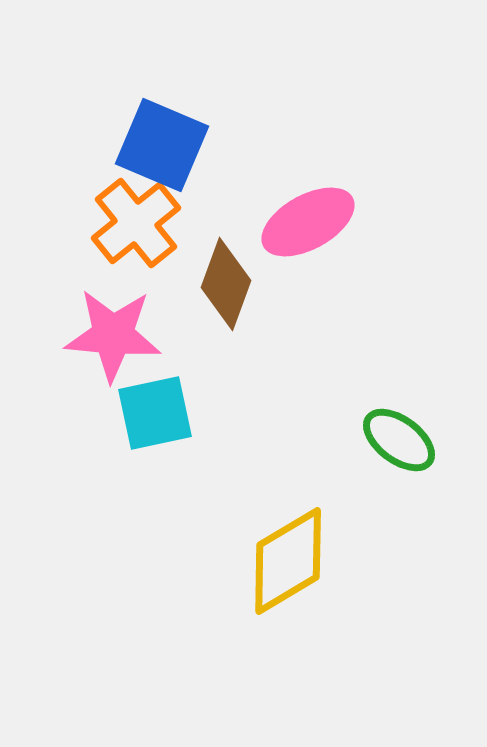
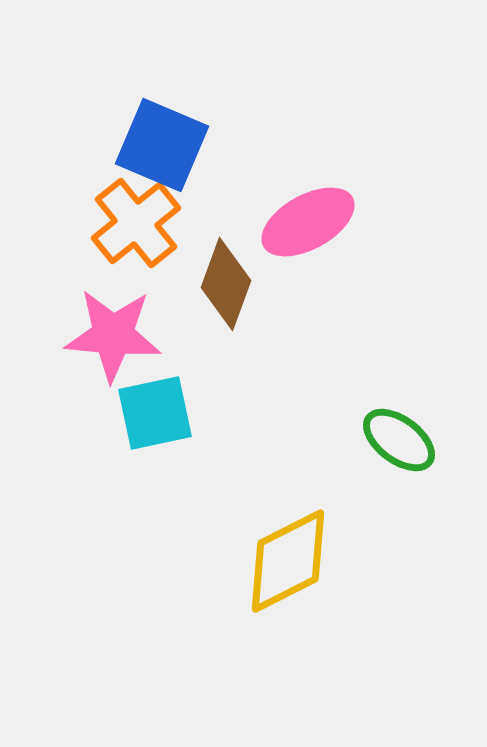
yellow diamond: rotated 4 degrees clockwise
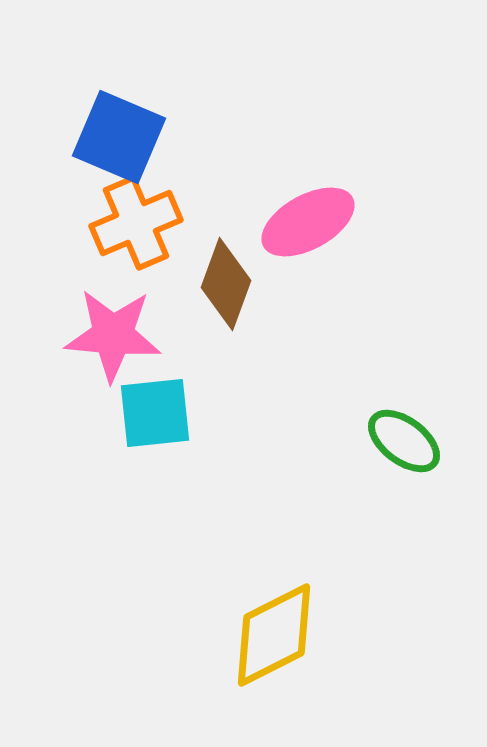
blue square: moved 43 px left, 8 px up
orange cross: rotated 16 degrees clockwise
cyan square: rotated 6 degrees clockwise
green ellipse: moved 5 px right, 1 px down
yellow diamond: moved 14 px left, 74 px down
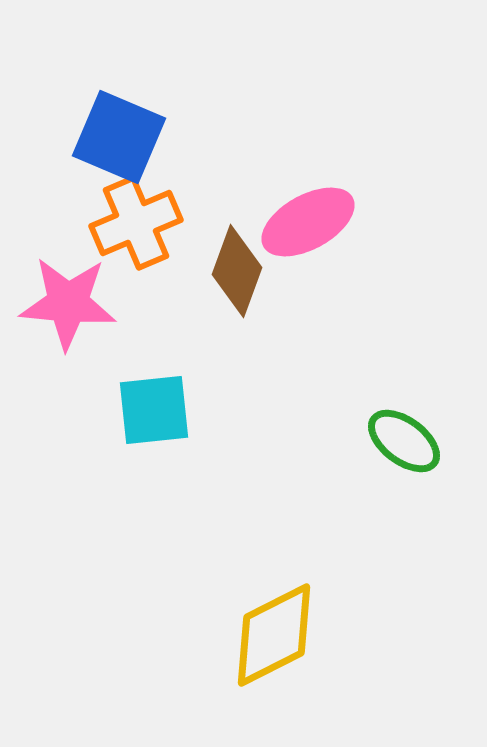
brown diamond: moved 11 px right, 13 px up
pink star: moved 45 px left, 32 px up
cyan square: moved 1 px left, 3 px up
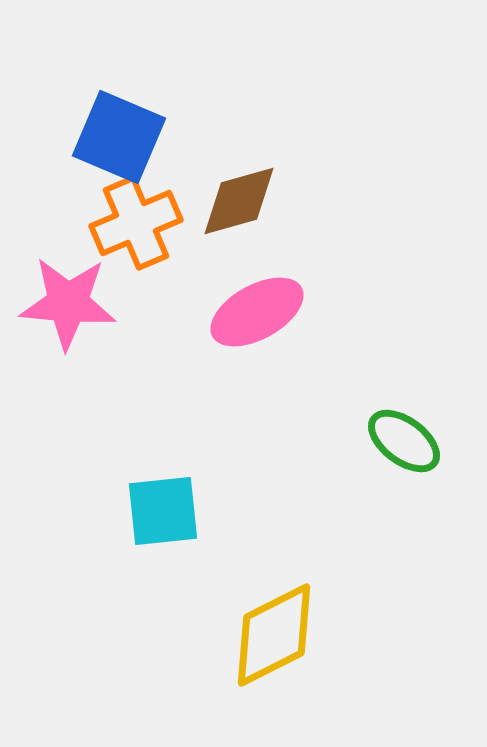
pink ellipse: moved 51 px left, 90 px down
brown diamond: moved 2 px right, 70 px up; rotated 54 degrees clockwise
cyan square: moved 9 px right, 101 px down
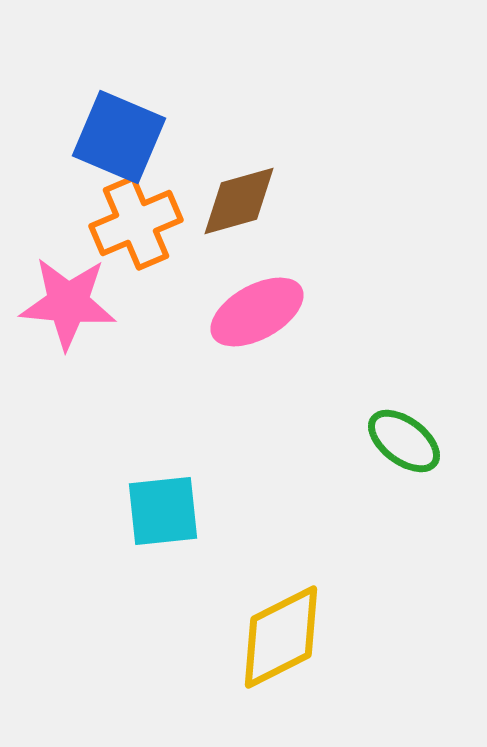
yellow diamond: moved 7 px right, 2 px down
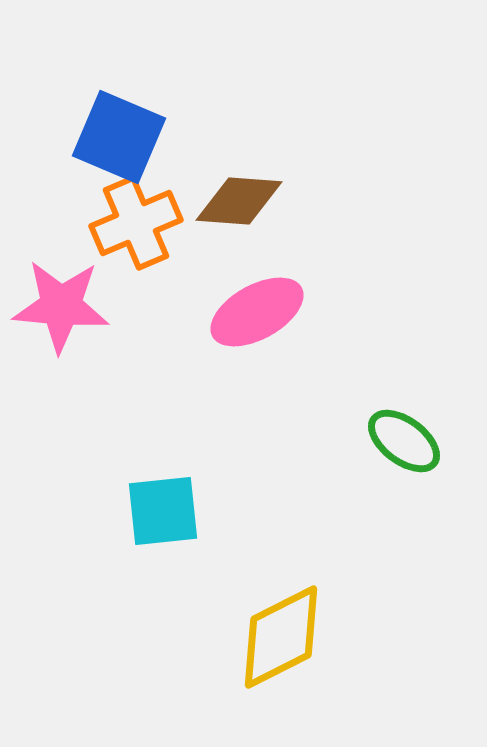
brown diamond: rotated 20 degrees clockwise
pink star: moved 7 px left, 3 px down
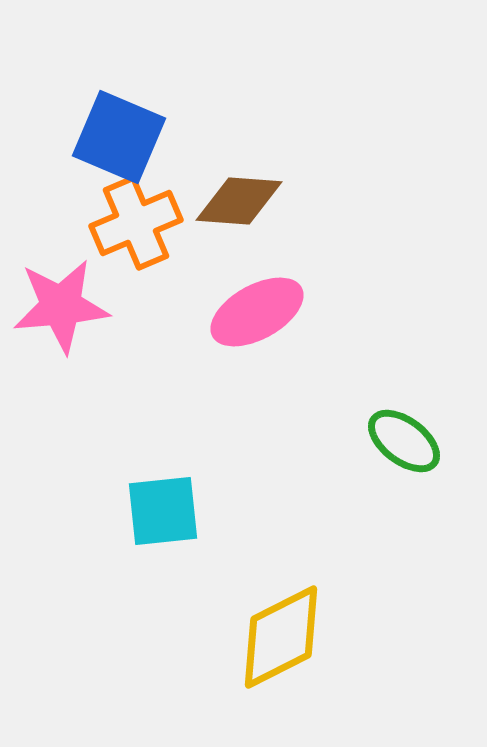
pink star: rotated 10 degrees counterclockwise
